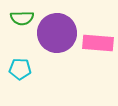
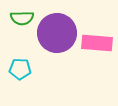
pink rectangle: moved 1 px left
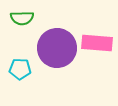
purple circle: moved 15 px down
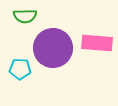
green semicircle: moved 3 px right, 2 px up
purple circle: moved 4 px left
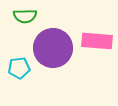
pink rectangle: moved 2 px up
cyan pentagon: moved 1 px left, 1 px up; rotated 10 degrees counterclockwise
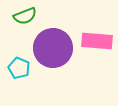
green semicircle: rotated 20 degrees counterclockwise
cyan pentagon: rotated 30 degrees clockwise
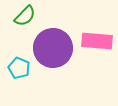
green semicircle: rotated 25 degrees counterclockwise
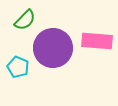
green semicircle: moved 4 px down
cyan pentagon: moved 1 px left, 1 px up
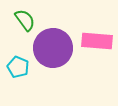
green semicircle: rotated 80 degrees counterclockwise
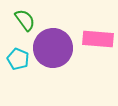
pink rectangle: moved 1 px right, 2 px up
cyan pentagon: moved 8 px up
